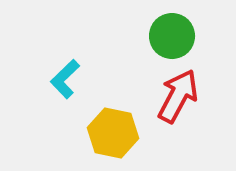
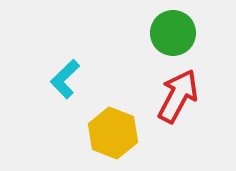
green circle: moved 1 px right, 3 px up
yellow hexagon: rotated 9 degrees clockwise
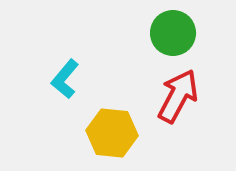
cyan L-shape: rotated 6 degrees counterclockwise
yellow hexagon: moved 1 px left; rotated 15 degrees counterclockwise
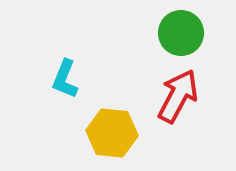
green circle: moved 8 px right
cyan L-shape: rotated 18 degrees counterclockwise
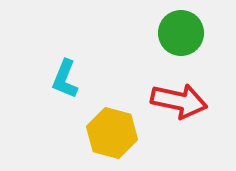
red arrow: moved 1 px right, 5 px down; rotated 74 degrees clockwise
yellow hexagon: rotated 9 degrees clockwise
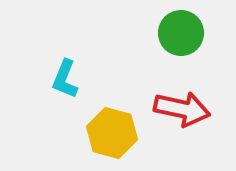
red arrow: moved 3 px right, 8 px down
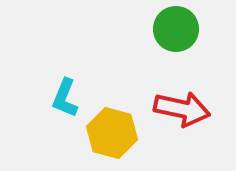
green circle: moved 5 px left, 4 px up
cyan L-shape: moved 19 px down
